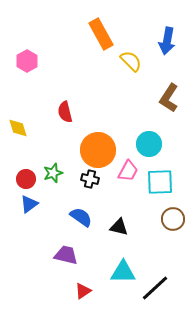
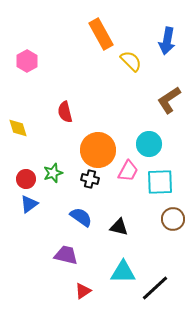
brown L-shape: moved 2 px down; rotated 24 degrees clockwise
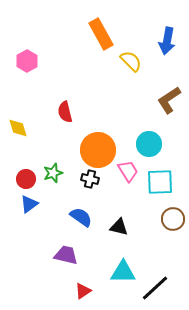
pink trapezoid: rotated 60 degrees counterclockwise
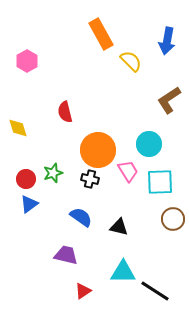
black line: moved 3 px down; rotated 76 degrees clockwise
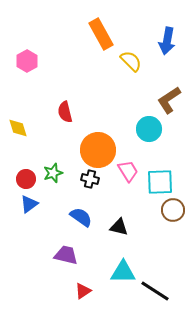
cyan circle: moved 15 px up
brown circle: moved 9 px up
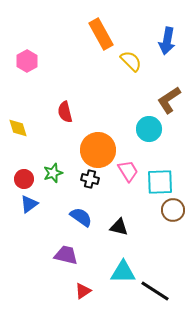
red circle: moved 2 px left
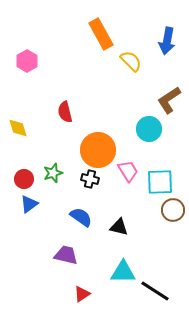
red triangle: moved 1 px left, 3 px down
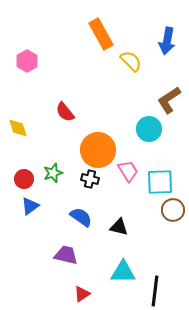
red semicircle: rotated 25 degrees counterclockwise
blue triangle: moved 1 px right, 2 px down
black line: rotated 64 degrees clockwise
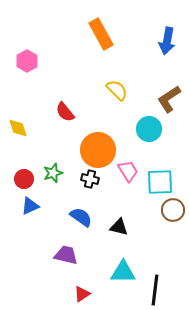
yellow semicircle: moved 14 px left, 29 px down
brown L-shape: moved 1 px up
blue triangle: rotated 12 degrees clockwise
black line: moved 1 px up
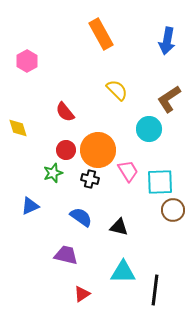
red circle: moved 42 px right, 29 px up
